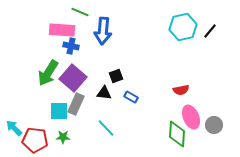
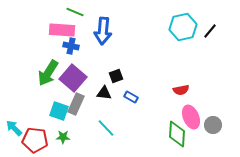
green line: moved 5 px left
cyan square: rotated 18 degrees clockwise
gray circle: moved 1 px left
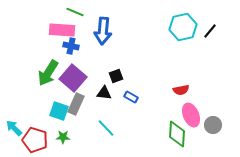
pink ellipse: moved 2 px up
red pentagon: rotated 10 degrees clockwise
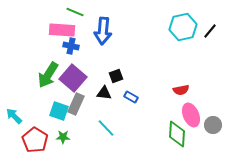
green arrow: moved 2 px down
cyan arrow: moved 12 px up
red pentagon: rotated 15 degrees clockwise
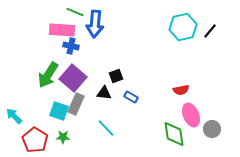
blue arrow: moved 8 px left, 7 px up
gray circle: moved 1 px left, 4 px down
green diamond: moved 3 px left; rotated 12 degrees counterclockwise
